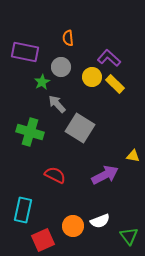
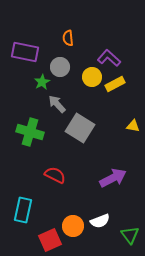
gray circle: moved 1 px left
yellow rectangle: rotated 72 degrees counterclockwise
yellow triangle: moved 30 px up
purple arrow: moved 8 px right, 3 px down
green triangle: moved 1 px right, 1 px up
red square: moved 7 px right
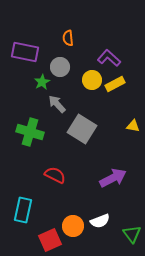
yellow circle: moved 3 px down
gray square: moved 2 px right, 1 px down
green triangle: moved 2 px right, 1 px up
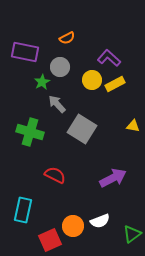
orange semicircle: moved 1 px left; rotated 112 degrees counterclockwise
green triangle: rotated 30 degrees clockwise
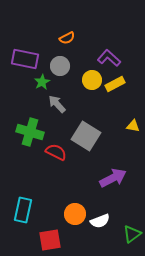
purple rectangle: moved 7 px down
gray circle: moved 1 px up
gray square: moved 4 px right, 7 px down
red semicircle: moved 1 px right, 23 px up
orange circle: moved 2 px right, 12 px up
red square: rotated 15 degrees clockwise
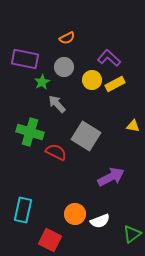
gray circle: moved 4 px right, 1 px down
purple arrow: moved 2 px left, 1 px up
red square: rotated 35 degrees clockwise
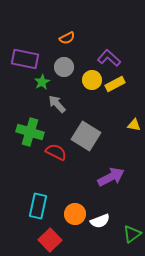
yellow triangle: moved 1 px right, 1 px up
cyan rectangle: moved 15 px right, 4 px up
red square: rotated 20 degrees clockwise
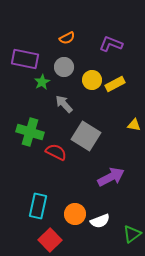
purple L-shape: moved 2 px right, 14 px up; rotated 20 degrees counterclockwise
gray arrow: moved 7 px right
